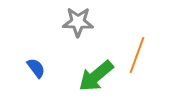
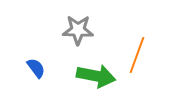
gray star: moved 8 px down
green arrow: rotated 129 degrees counterclockwise
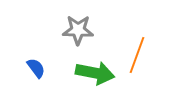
green arrow: moved 1 px left, 3 px up
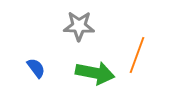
gray star: moved 1 px right, 4 px up
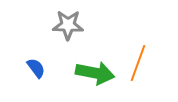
gray star: moved 11 px left, 1 px up
orange line: moved 1 px right, 8 px down
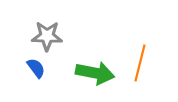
gray star: moved 21 px left, 11 px down
orange line: moved 2 px right; rotated 6 degrees counterclockwise
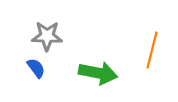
orange line: moved 12 px right, 13 px up
green arrow: moved 3 px right
